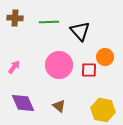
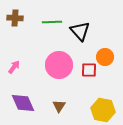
green line: moved 3 px right
brown triangle: rotated 24 degrees clockwise
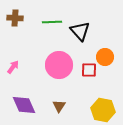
pink arrow: moved 1 px left
purple diamond: moved 1 px right, 2 px down
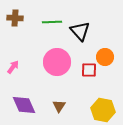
pink circle: moved 2 px left, 3 px up
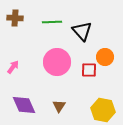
black triangle: moved 2 px right
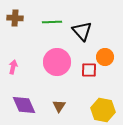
pink arrow: rotated 24 degrees counterclockwise
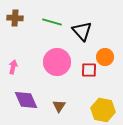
green line: rotated 18 degrees clockwise
purple diamond: moved 2 px right, 5 px up
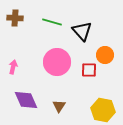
orange circle: moved 2 px up
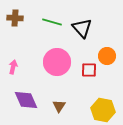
black triangle: moved 3 px up
orange circle: moved 2 px right, 1 px down
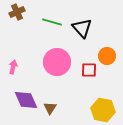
brown cross: moved 2 px right, 6 px up; rotated 28 degrees counterclockwise
brown triangle: moved 9 px left, 2 px down
